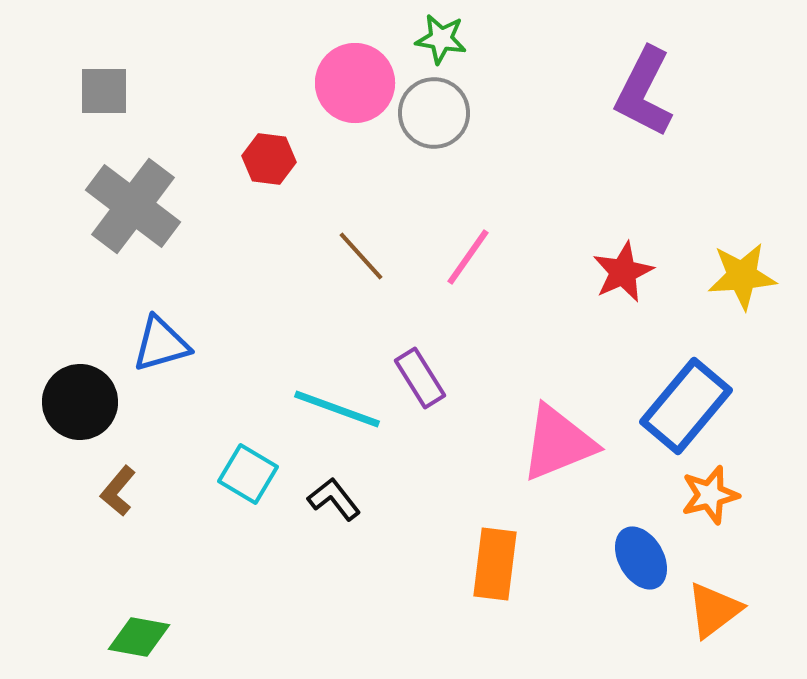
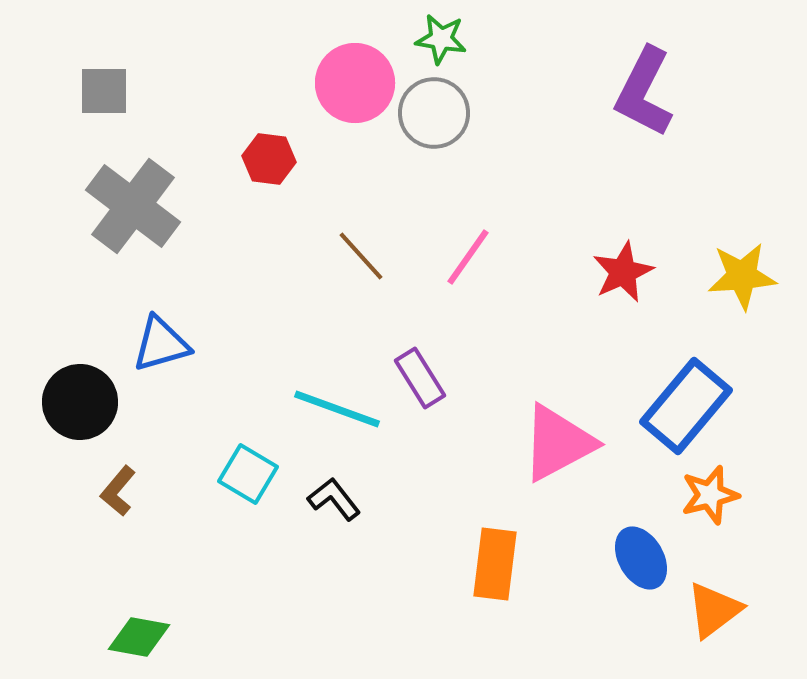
pink triangle: rotated 6 degrees counterclockwise
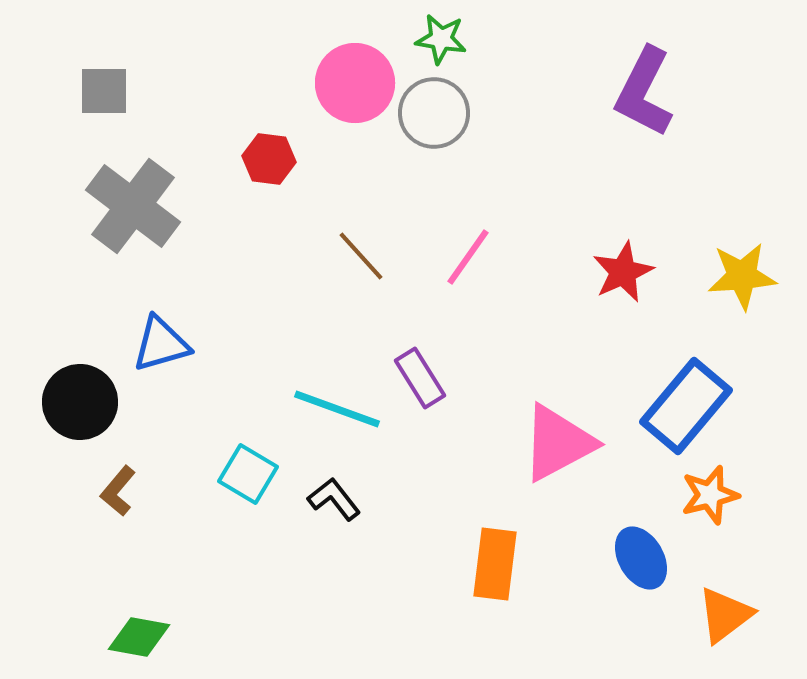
orange triangle: moved 11 px right, 5 px down
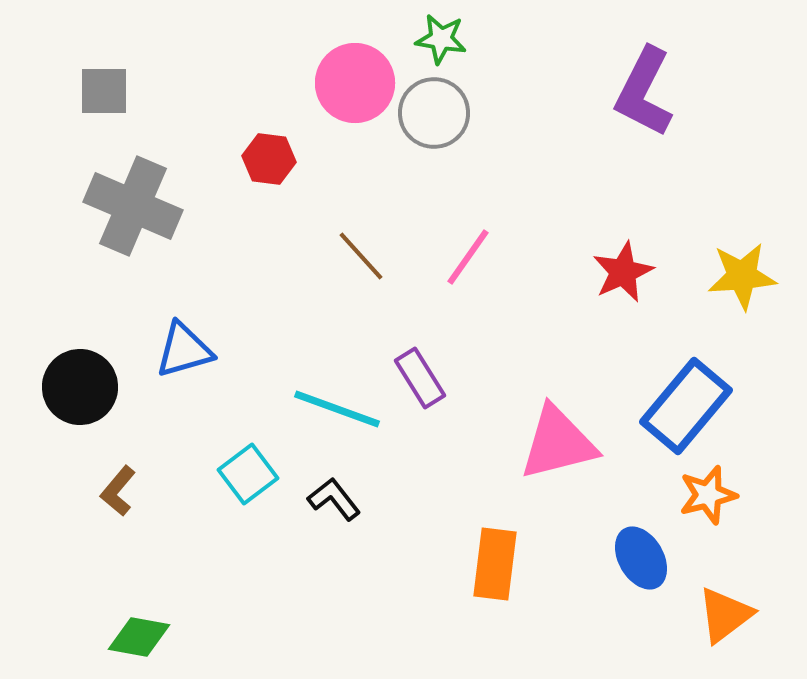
gray cross: rotated 14 degrees counterclockwise
blue triangle: moved 23 px right, 6 px down
black circle: moved 15 px up
pink triangle: rotated 14 degrees clockwise
cyan square: rotated 22 degrees clockwise
orange star: moved 2 px left
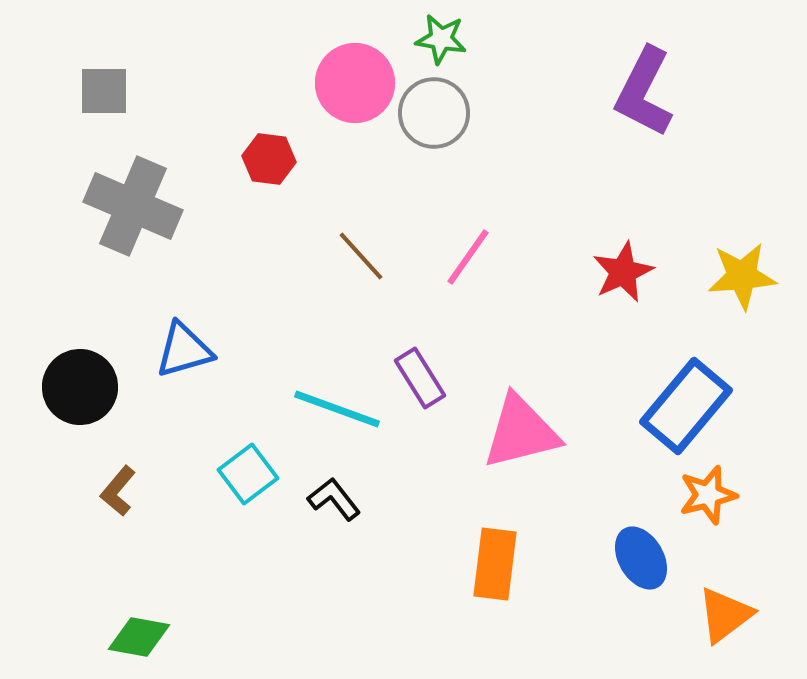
pink triangle: moved 37 px left, 11 px up
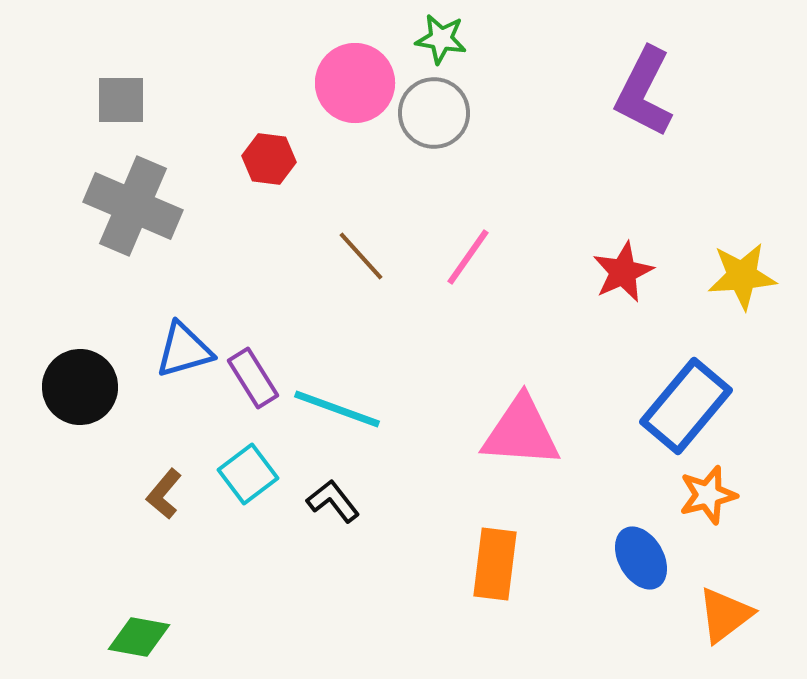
gray square: moved 17 px right, 9 px down
purple rectangle: moved 167 px left
pink triangle: rotated 18 degrees clockwise
brown L-shape: moved 46 px right, 3 px down
black L-shape: moved 1 px left, 2 px down
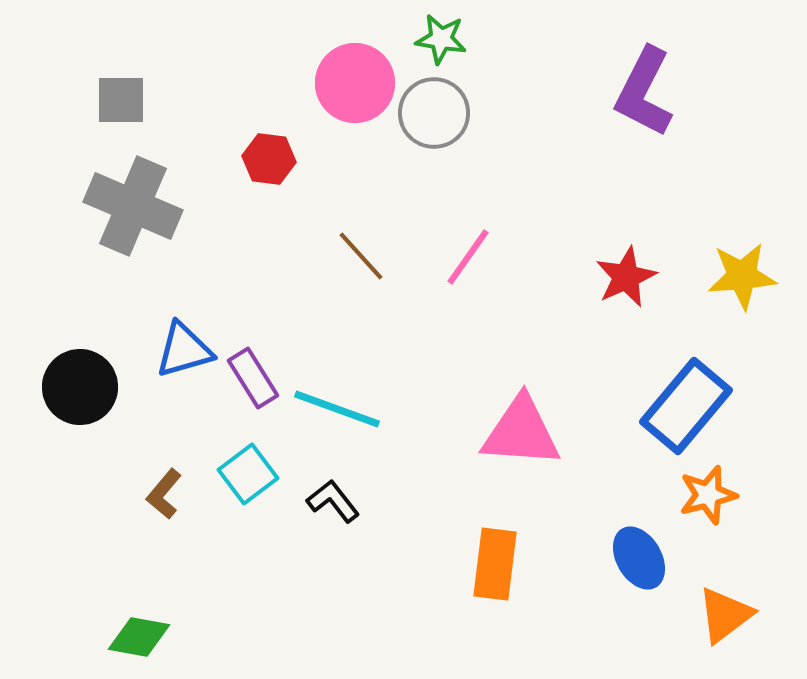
red star: moved 3 px right, 5 px down
blue ellipse: moved 2 px left
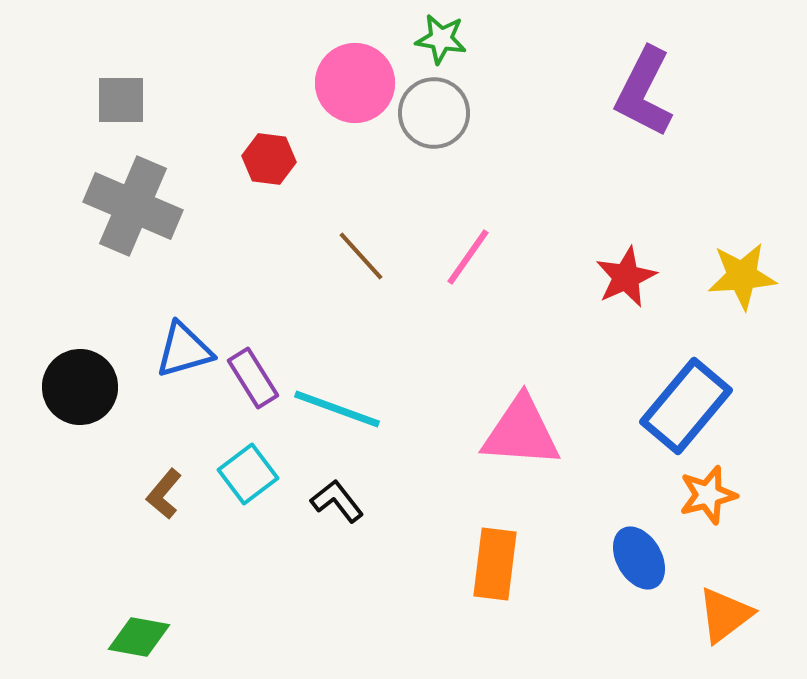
black L-shape: moved 4 px right
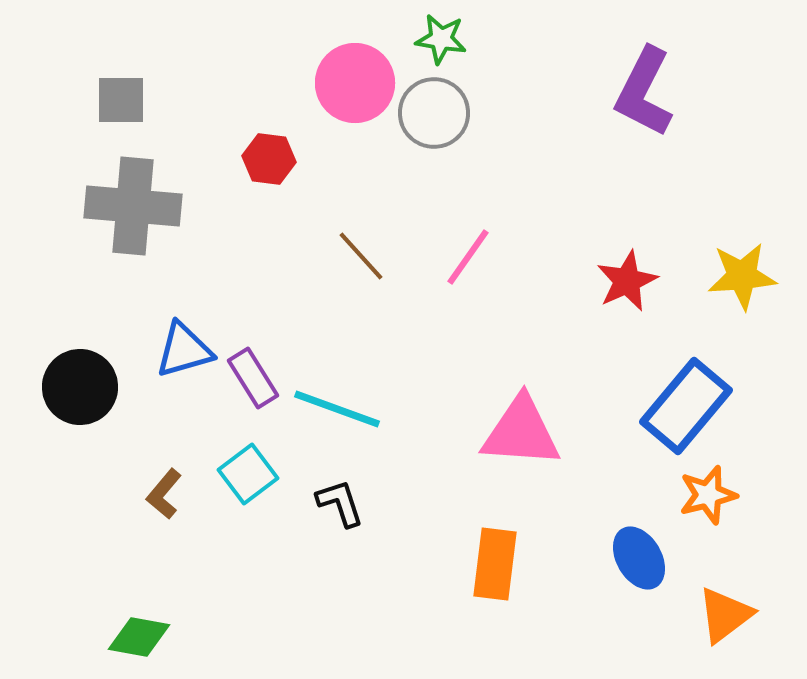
gray cross: rotated 18 degrees counterclockwise
red star: moved 1 px right, 4 px down
black L-shape: moved 3 px right, 2 px down; rotated 20 degrees clockwise
